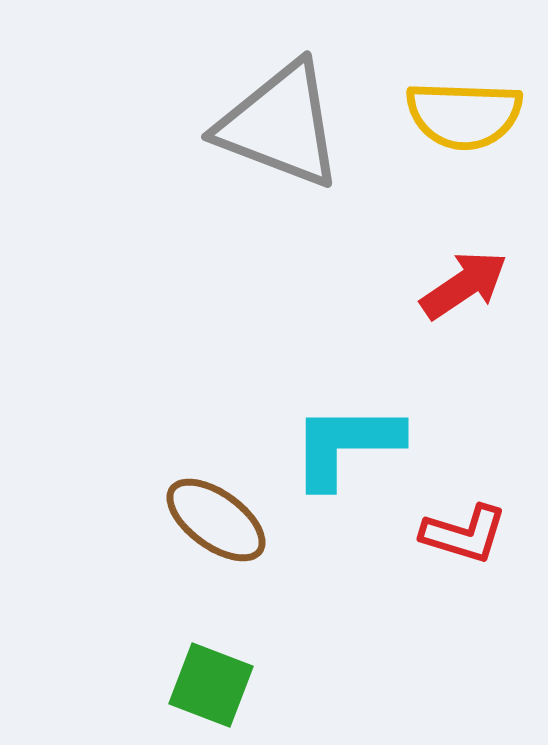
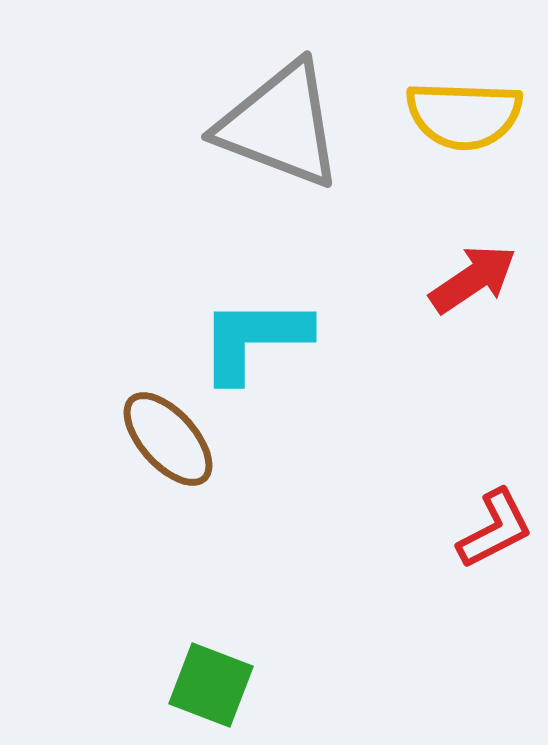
red arrow: moved 9 px right, 6 px up
cyan L-shape: moved 92 px left, 106 px up
brown ellipse: moved 48 px left, 81 px up; rotated 12 degrees clockwise
red L-shape: moved 31 px right, 5 px up; rotated 44 degrees counterclockwise
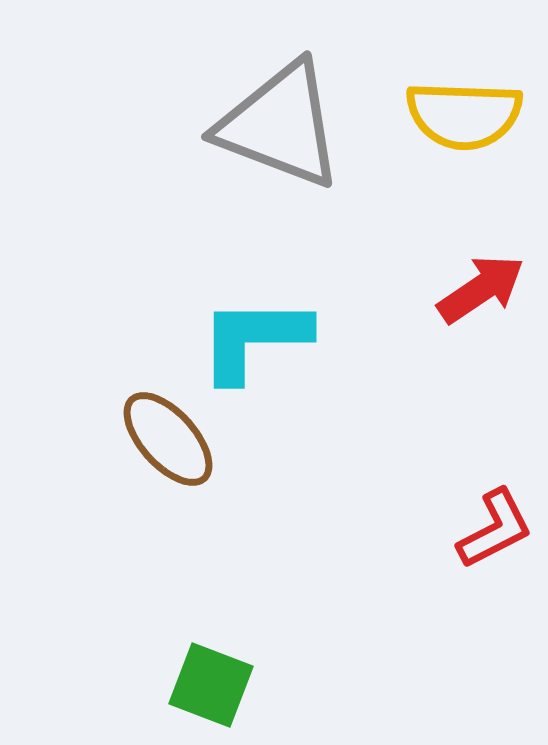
red arrow: moved 8 px right, 10 px down
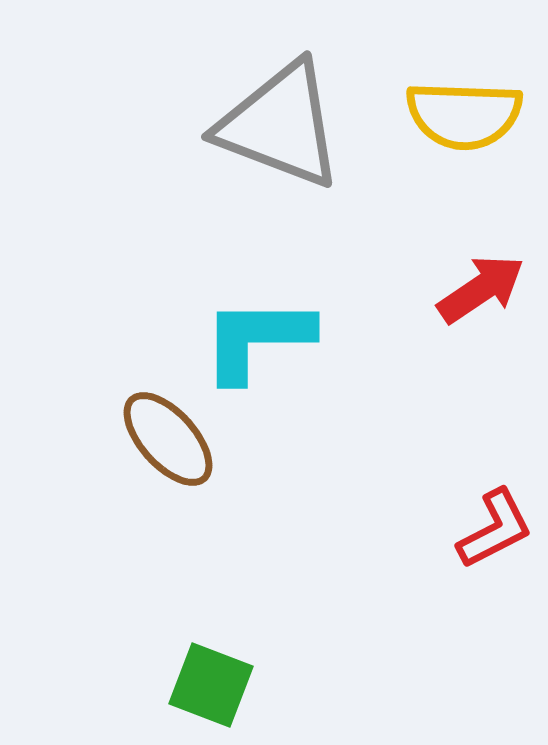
cyan L-shape: moved 3 px right
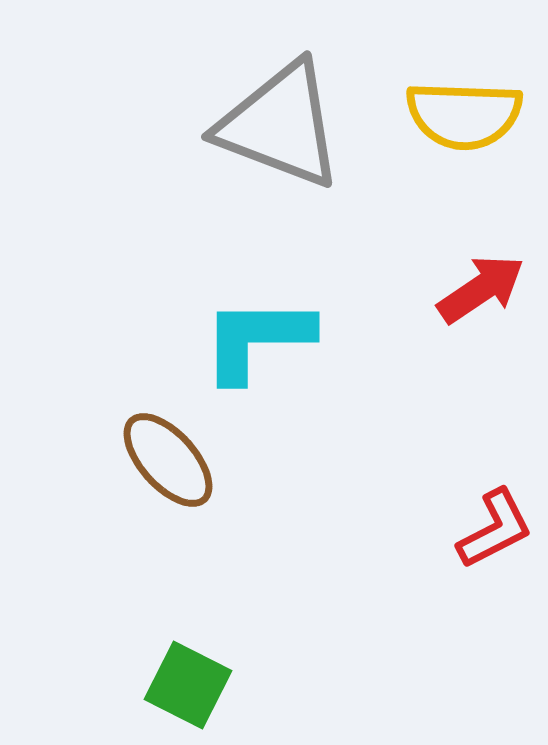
brown ellipse: moved 21 px down
green square: moved 23 px left; rotated 6 degrees clockwise
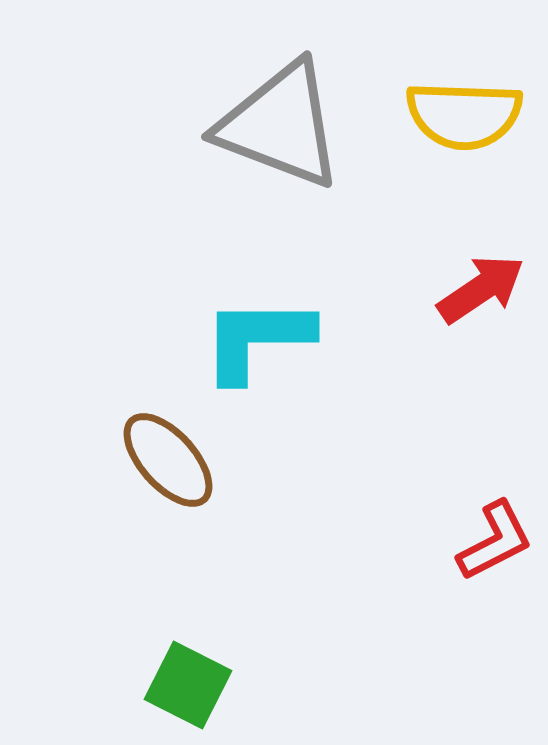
red L-shape: moved 12 px down
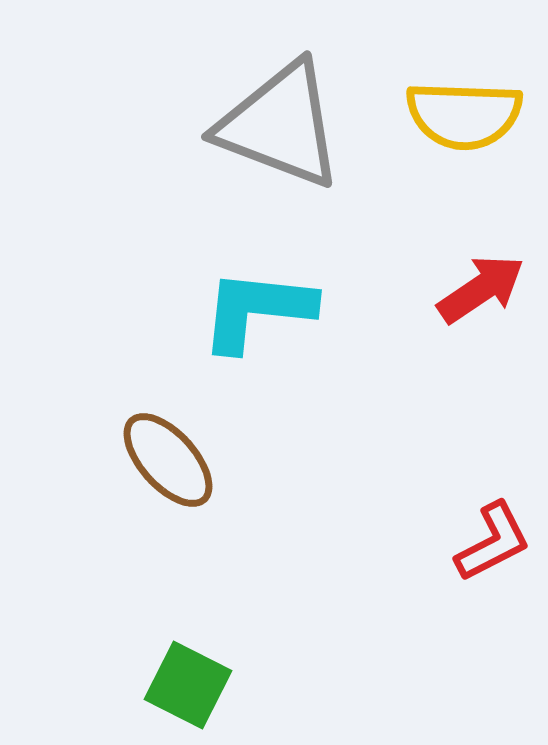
cyan L-shape: moved 29 px up; rotated 6 degrees clockwise
red L-shape: moved 2 px left, 1 px down
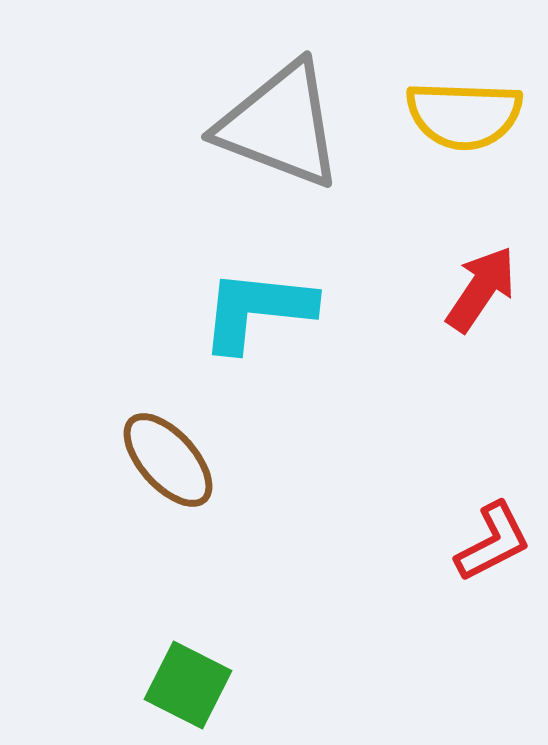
red arrow: rotated 22 degrees counterclockwise
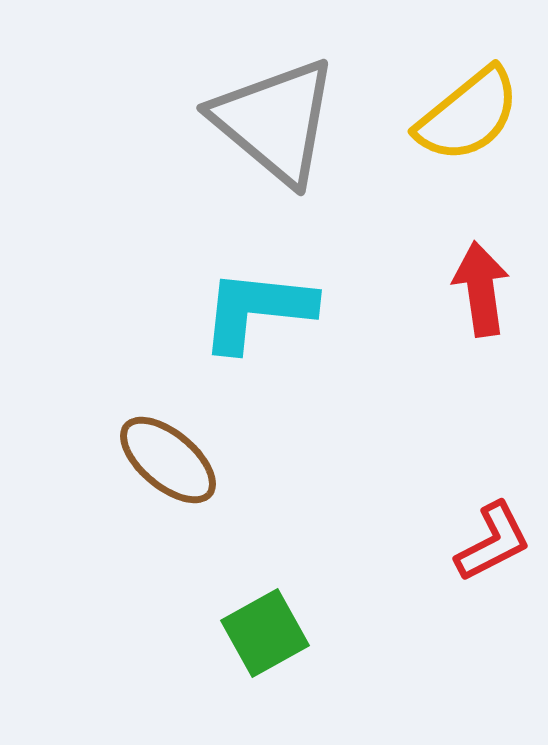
yellow semicircle: moved 4 px right; rotated 41 degrees counterclockwise
gray triangle: moved 5 px left, 4 px up; rotated 19 degrees clockwise
red arrow: rotated 42 degrees counterclockwise
brown ellipse: rotated 8 degrees counterclockwise
green square: moved 77 px right, 52 px up; rotated 34 degrees clockwise
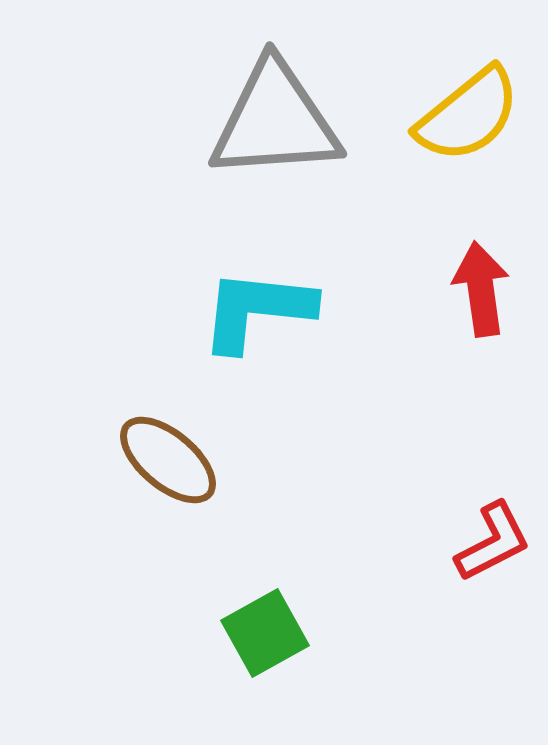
gray triangle: rotated 44 degrees counterclockwise
